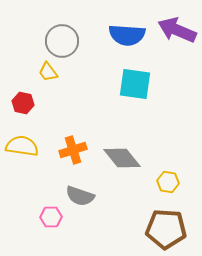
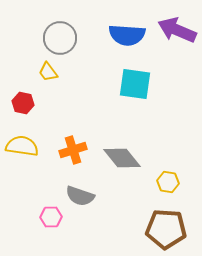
gray circle: moved 2 px left, 3 px up
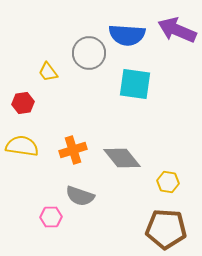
gray circle: moved 29 px right, 15 px down
red hexagon: rotated 20 degrees counterclockwise
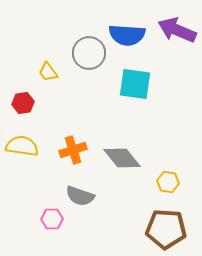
pink hexagon: moved 1 px right, 2 px down
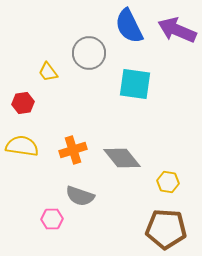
blue semicircle: moved 2 px right, 9 px up; rotated 60 degrees clockwise
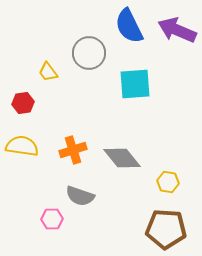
cyan square: rotated 12 degrees counterclockwise
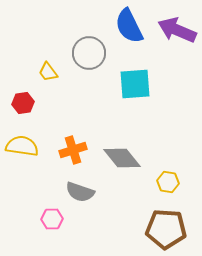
gray semicircle: moved 4 px up
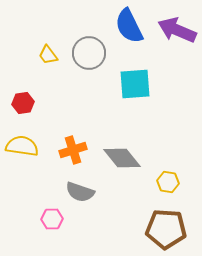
yellow trapezoid: moved 17 px up
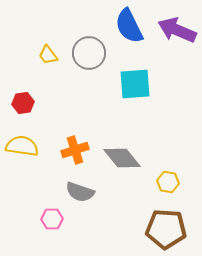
orange cross: moved 2 px right
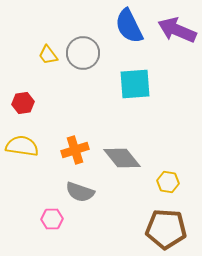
gray circle: moved 6 px left
